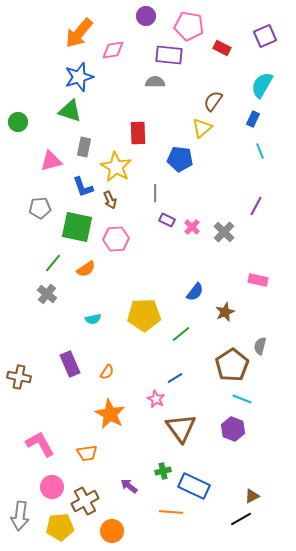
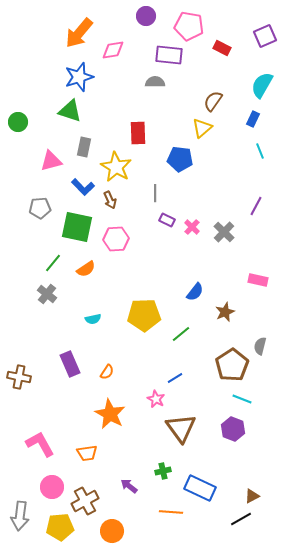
blue L-shape at (83, 187): rotated 25 degrees counterclockwise
blue rectangle at (194, 486): moved 6 px right, 2 px down
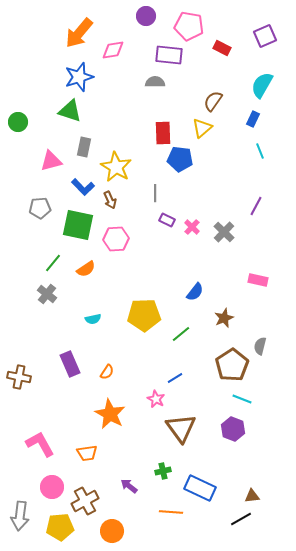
red rectangle at (138, 133): moved 25 px right
green square at (77, 227): moved 1 px right, 2 px up
brown star at (225, 312): moved 1 px left, 6 px down
brown triangle at (252, 496): rotated 21 degrees clockwise
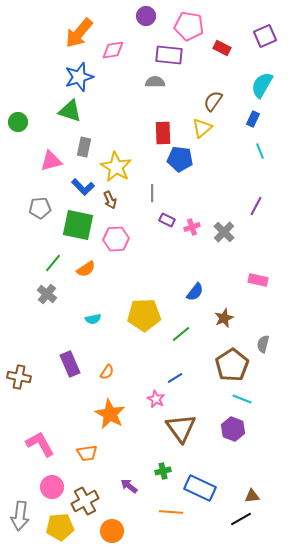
gray line at (155, 193): moved 3 px left
pink cross at (192, 227): rotated 28 degrees clockwise
gray semicircle at (260, 346): moved 3 px right, 2 px up
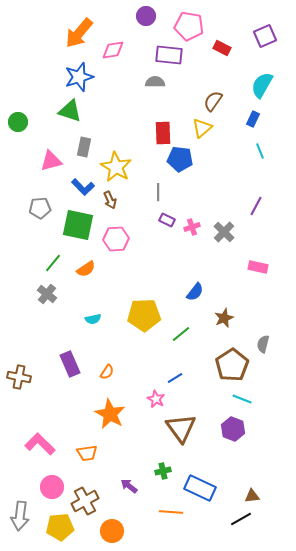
gray line at (152, 193): moved 6 px right, 1 px up
pink rectangle at (258, 280): moved 13 px up
pink L-shape at (40, 444): rotated 16 degrees counterclockwise
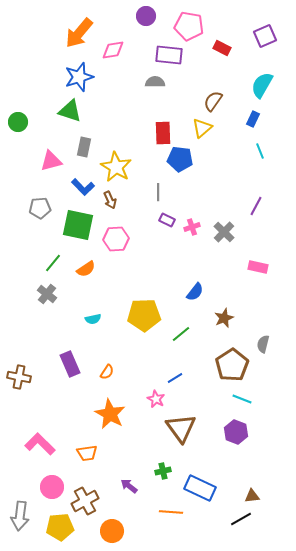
purple hexagon at (233, 429): moved 3 px right, 3 px down
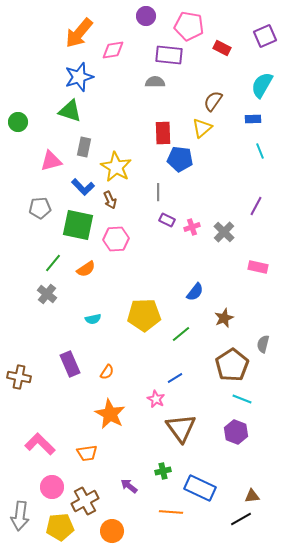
blue rectangle at (253, 119): rotated 63 degrees clockwise
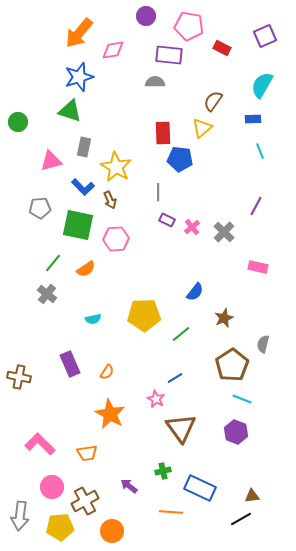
pink cross at (192, 227): rotated 21 degrees counterclockwise
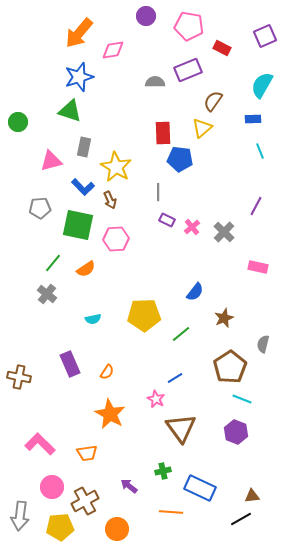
purple rectangle at (169, 55): moved 19 px right, 15 px down; rotated 28 degrees counterclockwise
brown pentagon at (232, 365): moved 2 px left, 2 px down
orange circle at (112, 531): moved 5 px right, 2 px up
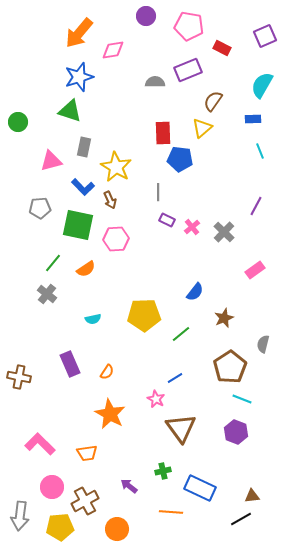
pink rectangle at (258, 267): moved 3 px left, 3 px down; rotated 48 degrees counterclockwise
